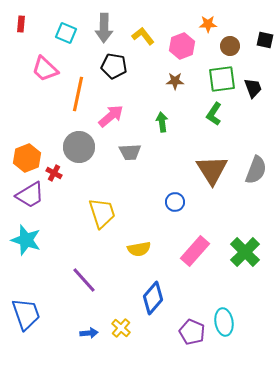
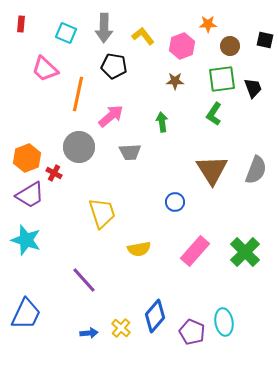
blue diamond: moved 2 px right, 18 px down
blue trapezoid: rotated 44 degrees clockwise
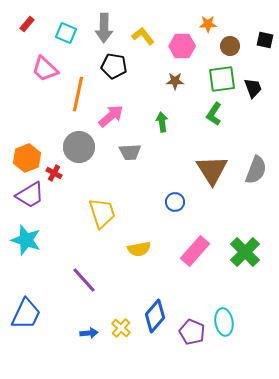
red rectangle: moved 6 px right; rotated 35 degrees clockwise
pink hexagon: rotated 20 degrees clockwise
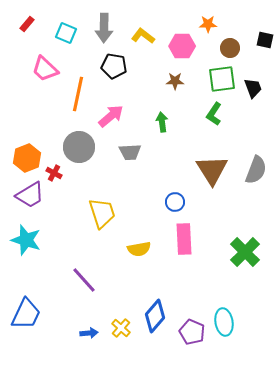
yellow L-shape: rotated 15 degrees counterclockwise
brown circle: moved 2 px down
pink rectangle: moved 11 px left, 12 px up; rotated 44 degrees counterclockwise
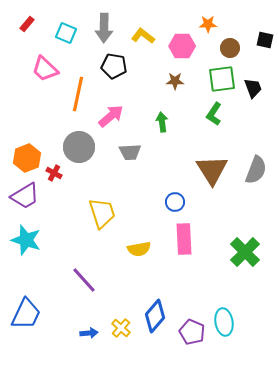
purple trapezoid: moved 5 px left, 1 px down
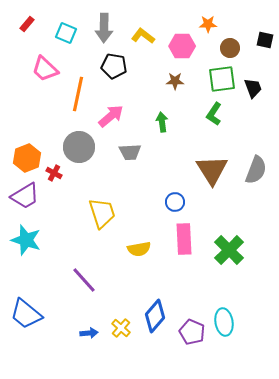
green cross: moved 16 px left, 2 px up
blue trapezoid: rotated 104 degrees clockwise
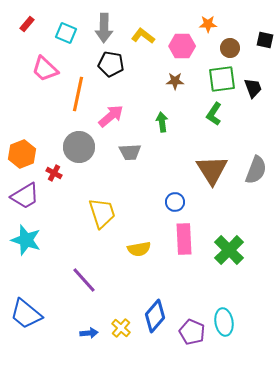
black pentagon: moved 3 px left, 2 px up
orange hexagon: moved 5 px left, 4 px up
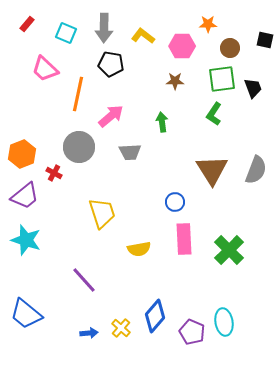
purple trapezoid: rotated 8 degrees counterclockwise
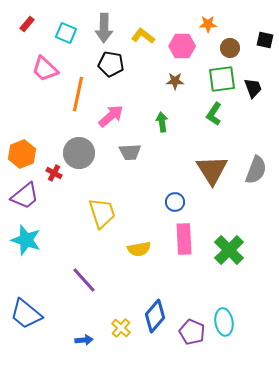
gray circle: moved 6 px down
blue arrow: moved 5 px left, 7 px down
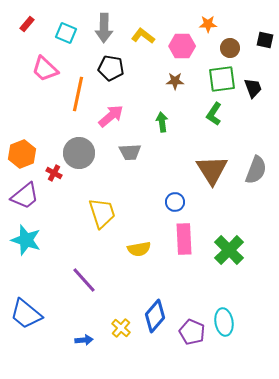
black pentagon: moved 4 px down
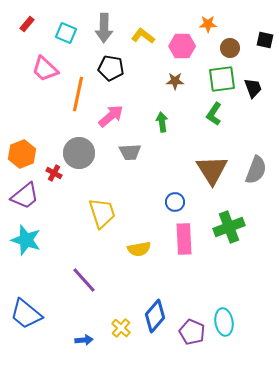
green cross: moved 23 px up; rotated 24 degrees clockwise
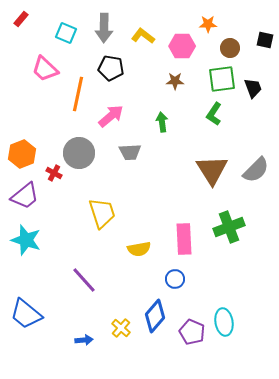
red rectangle: moved 6 px left, 5 px up
gray semicircle: rotated 24 degrees clockwise
blue circle: moved 77 px down
